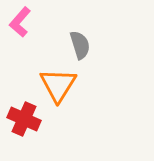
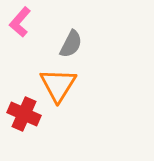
gray semicircle: moved 9 px left, 1 px up; rotated 44 degrees clockwise
red cross: moved 5 px up
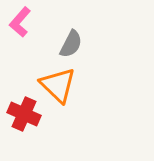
orange triangle: rotated 18 degrees counterclockwise
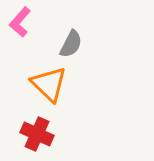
orange triangle: moved 9 px left, 1 px up
red cross: moved 13 px right, 20 px down
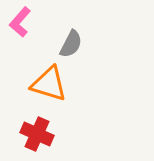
orange triangle: rotated 27 degrees counterclockwise
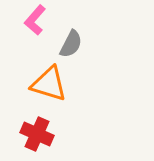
pink L-shape: moved 15 px right, 2 px up
